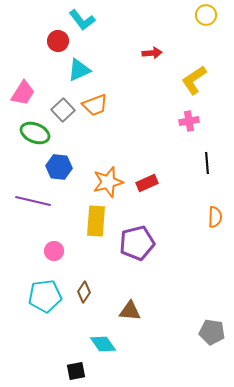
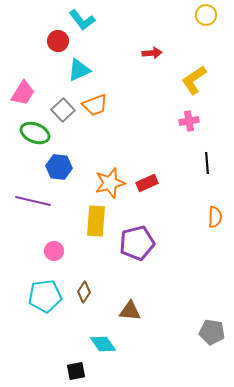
orange star: moved 2 px right, 1 px down
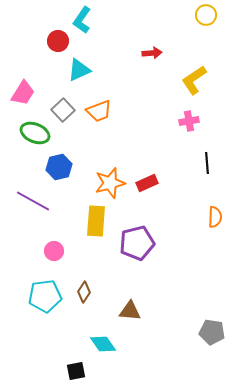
cyan L-shape: rotated 72 degrees clockwise
orange trapezoid: moved 4 px right, 6 px down
blue hexagon: rotated 20 degrees counterclockwise
purple line: rotated 16 degrees clockwise
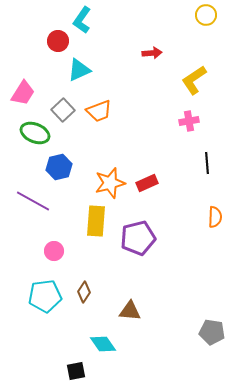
purple pentagon: moved 1 px right, 5 px up
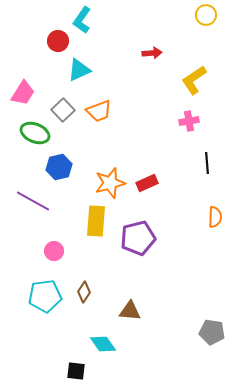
black square: rotated 18 degrees clockwise
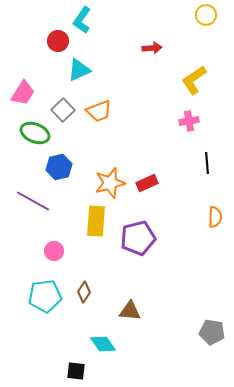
red arrow: moved 5 px up
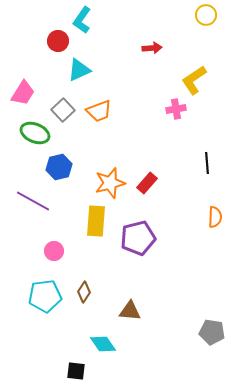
pink cross: moved 13 px left, 12 px up
red rectangle: rotated 25 degrees counterclockwise
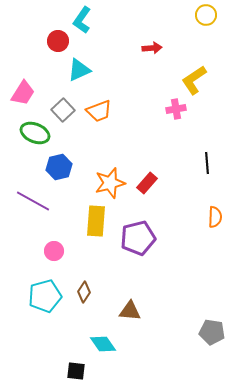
cyan pentagon: rotated 8 degrees counterclockwise
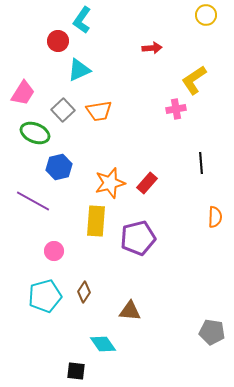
orange trapezoid: rotated 12 degrees clockwise
black line: moved 6 px left
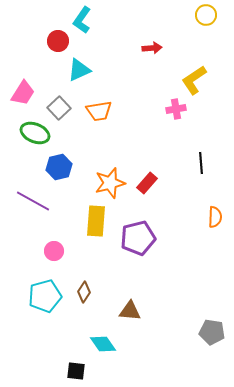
gray square: moved 4 px left, 2 px up
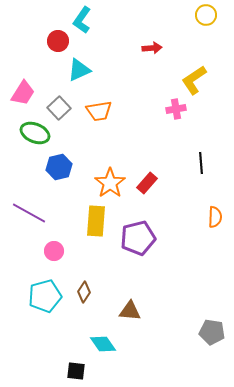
orange star: rotated 20 degrees counterclockwise
purple line: moved 4 px left, 12 px down
